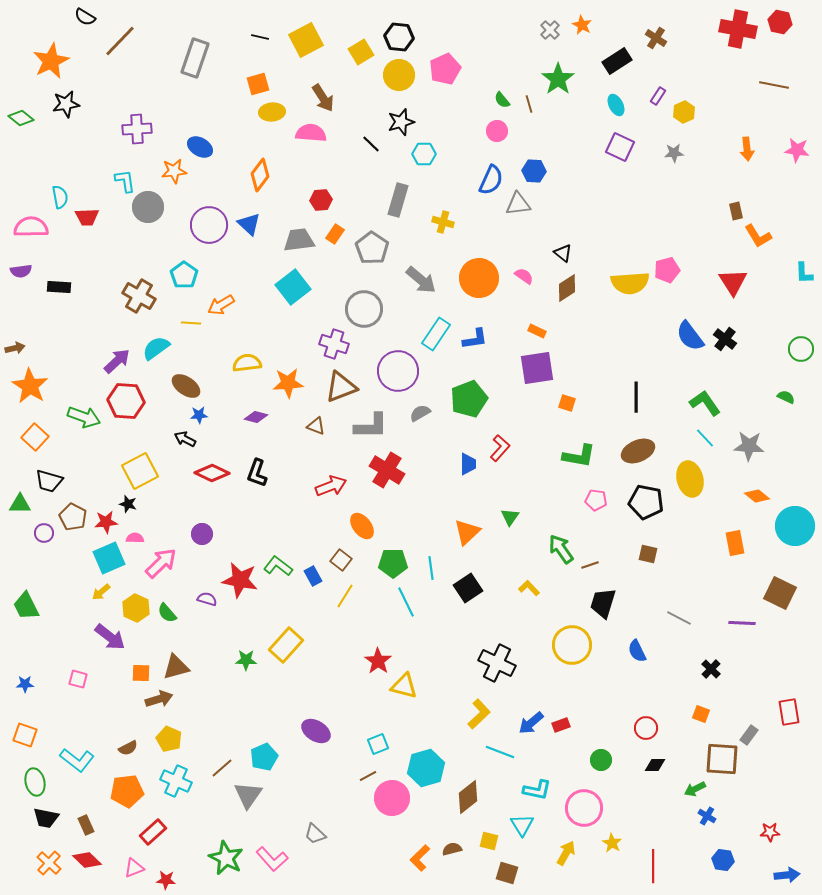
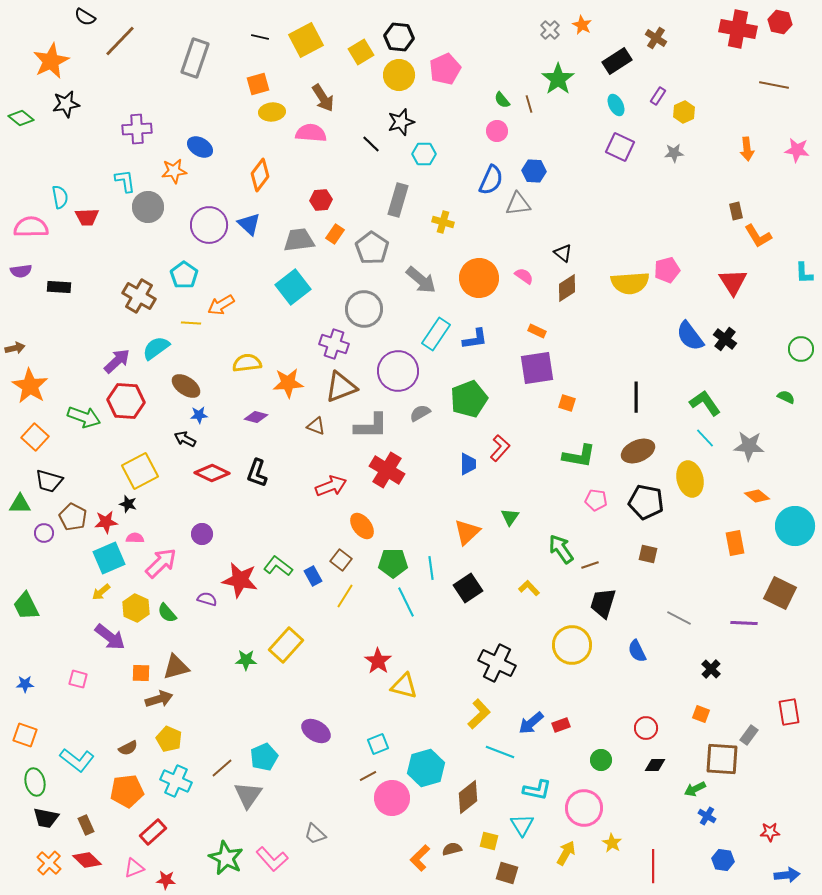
purple line at (742, 623): moved 2 px right
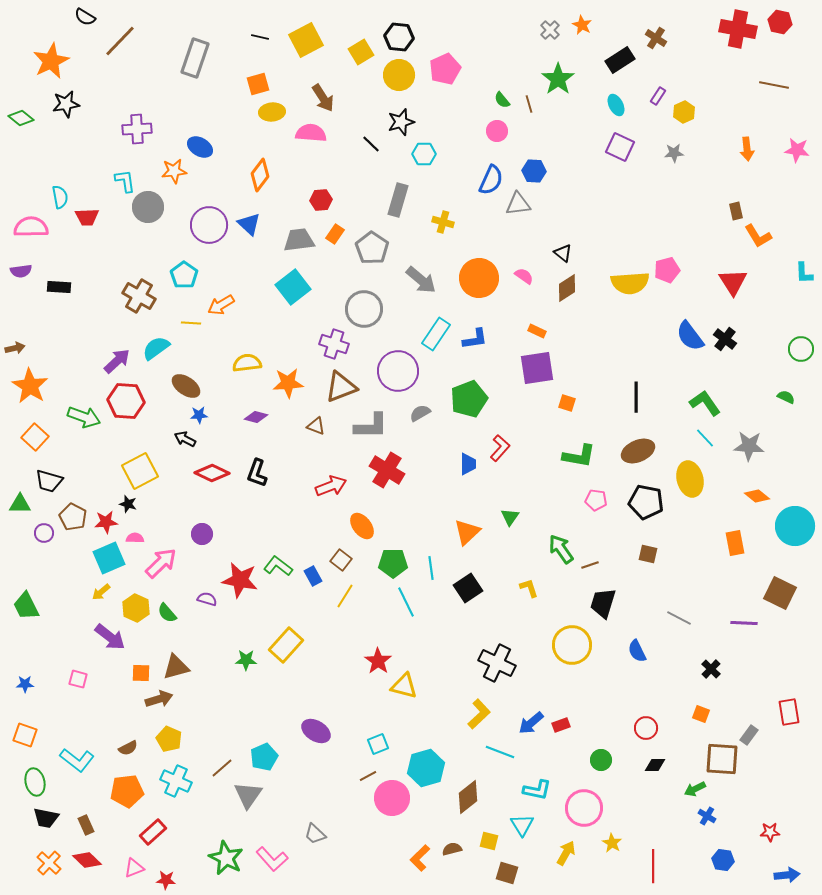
black rectangle at (617, 61): moved 3 px right, 1 px up
yellow L-shape at (529, 588): rotated 25 degrees clockwise
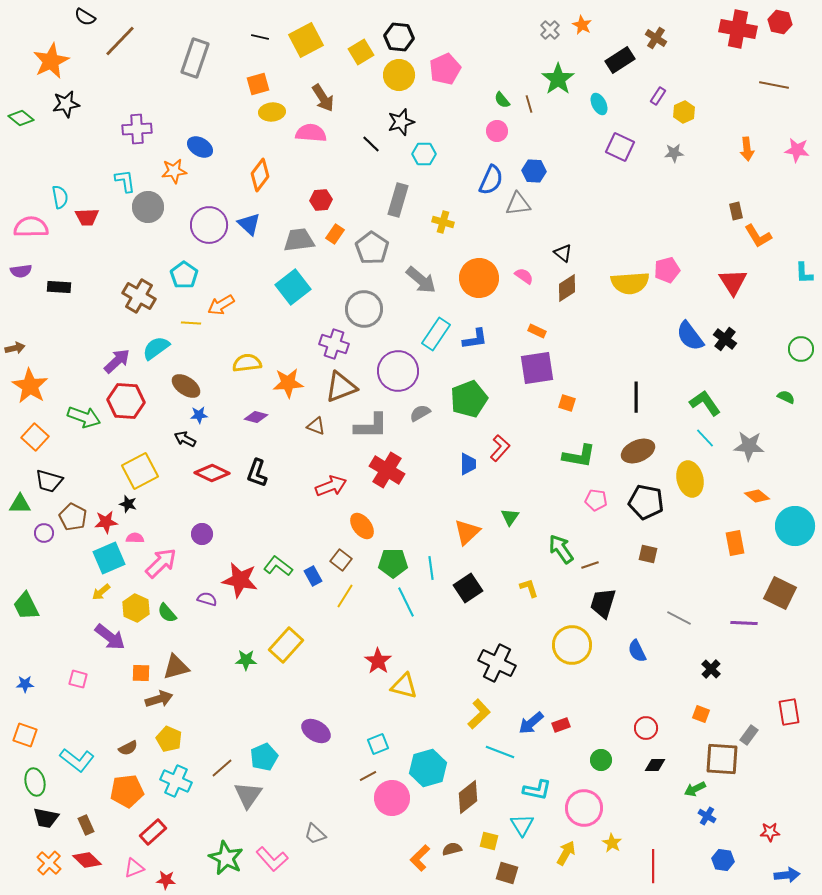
cyan ellipse at (616, 105): moved 17 px left, 1 px up
cyan hexagon at (426, 768): moved 2 px right
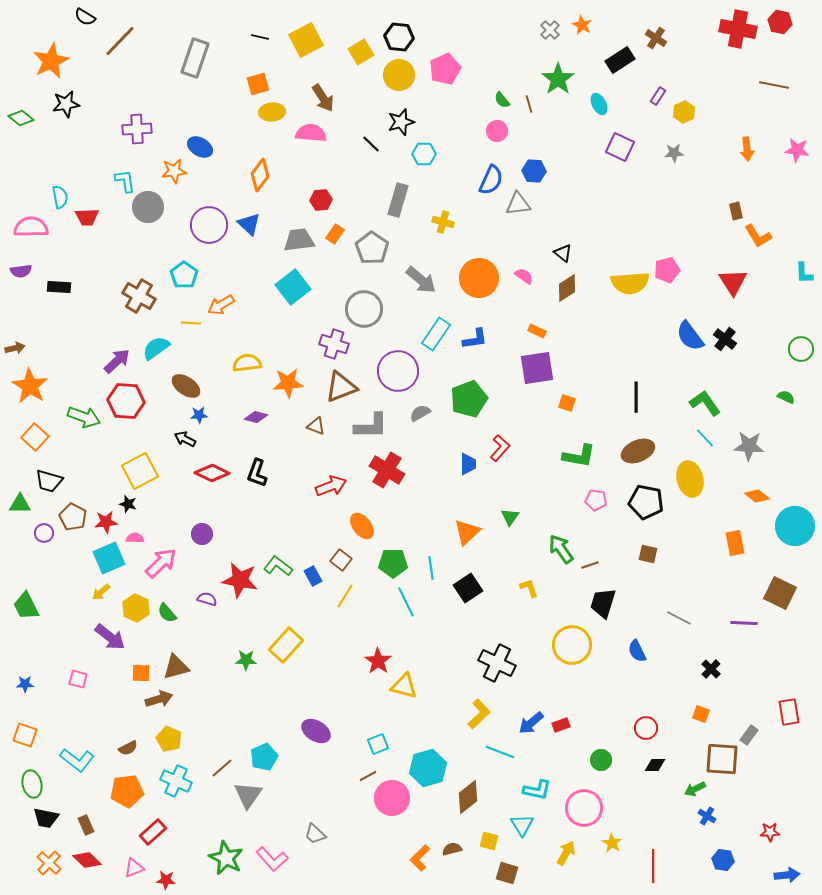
green ellipse at (35, 782): moved 3 px left, 2 px down
